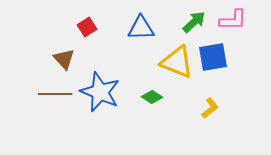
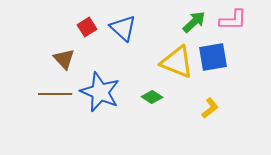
blue triangle: moved 18 px left; rotated 44 degrees clockwise
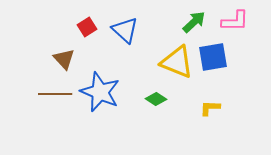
pink L-shape: moved 2 px right, 1 px down
blue triangle: moved 2 px right, 2 px down
green diamond: moved 4 px right, 2 px down
yellow L-shape: rotated 140 degrees counterclockwise
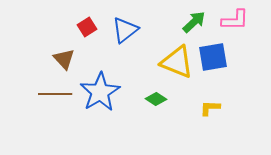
pink L-shape: moved 1 px up
blue triangle: rotated 40 degrees clockwise
blue star: rotated 18 degrees clockwise
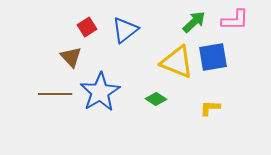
brown triangle: moved 7 px right, 2 px up
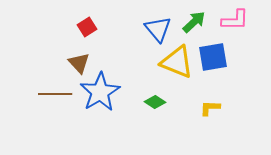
blue triangle: moved 33 px right, 1 px up; rotated 32 degrees counterclockwise
brown triangle: moved 8 px right, 6 px down
green diamond: moved 1 px left, 3 px down
